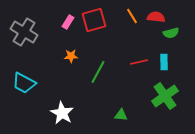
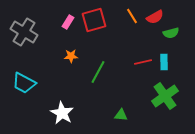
red semicircle: moved 1 px left; rotated 144 degrees clockwise
red line: moved 4 px right
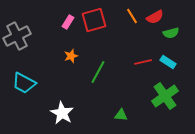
gray cross: moved 7 px left, 4 px down; rotated 32 degrees clockwise
orange star: rotated 16 degrees counterclockwise
cyan rectangle: moved 4 px right; rotated 56 degrees counterclockwise
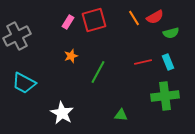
orange line: moved 2 px right, 2 px down
cyan rectangle: rotated 35 degrees clockwise
green cross: rotated 28 degrees clockwise
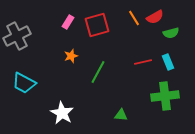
red square: moved 3 px right, 5 px down
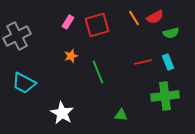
green line: rotated 50 degrees counterclockwise
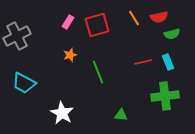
red semicircle: moved 4 px right; rotated 18 degrees clockwise
green semicircle: moved 1 px right, 1 px down
orange star: moved 1 px left, 1 px up
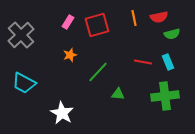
orange line: rotated 21 degrees clockwise
gray cross: moved 4 px right, 1 px up; rotated 16 degrees counterclockwise
red line: rotated 24 degrees clockwise
green line: rotated 65 degrees clockwise
green triangle: moved 3 px left, 21 px up
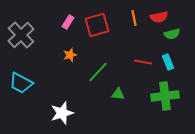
cyan trapezoid: moved 3 px left
white star: rotated 25 degrees clockwise
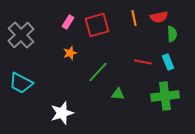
green semicircle: rotated 77 degrees counterclockwise
orange star: moved 2 px up
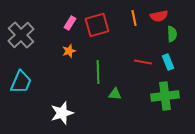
red semicircle: moved 1 px up
pink rectangle: moved 2 px right, 1 px down
orange star: moved 1 px left, 2 px up
green line: rotated 45 degrees counterclockwise
cyan trapezoid: moved 1 px up; rotated 95 degrees counterclockwise
green triangle: moved 3 px left
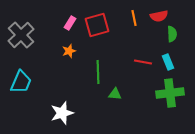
green cross: moved 5 px right, 3 px up
